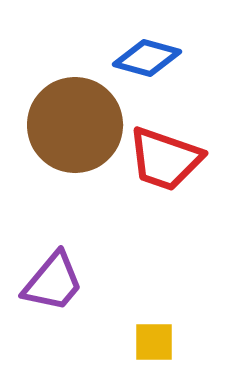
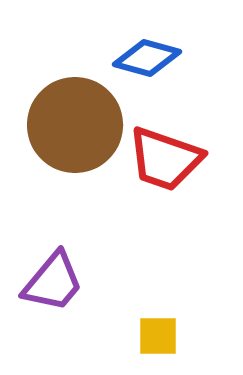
yellow square: moved 4 px right, 6 px up
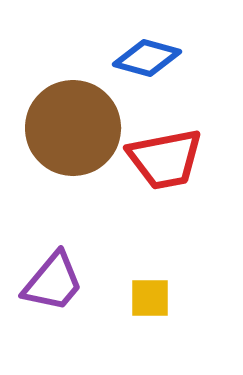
brown circle: moved 2 px left, 3 px down
red trapezoid: rotated 30 degrees counterclockwise
yellow square: moved 8 px left, 38 px up
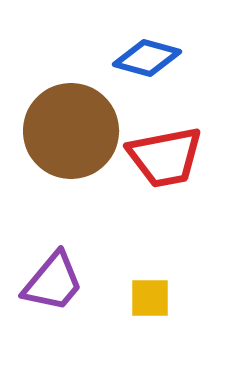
brown circle: moved 2 px left, 3 px down
red trapezoid: moved 2 px up
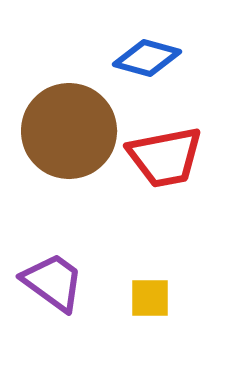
brown circle: moved 2 px left
purple trapezoid: rotated 94 degrees counterclockwise
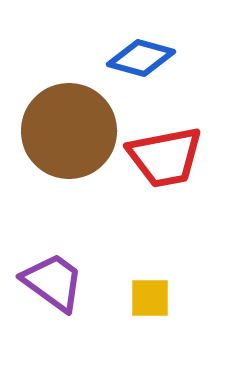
blue diamond: moved 6 px left
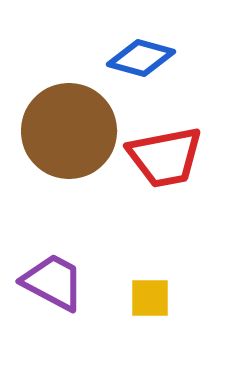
purple trapezoid: rotated 8 degrees counterclockwise
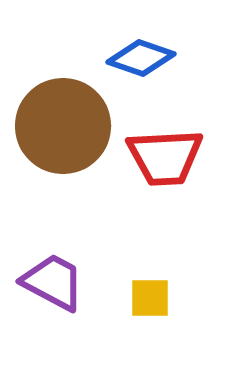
blue diamond: rotated 4 degrees clockwise
brown circle: moved 6 px left, 5 px up
red trapezoid: rotated 8 degrees clockwise
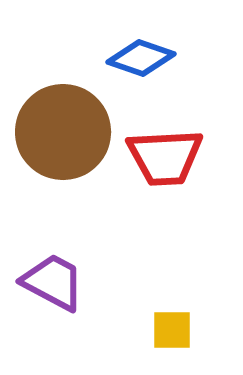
brown circle: moved 6 px down
yellow square: moved 22 px right, 32 px down
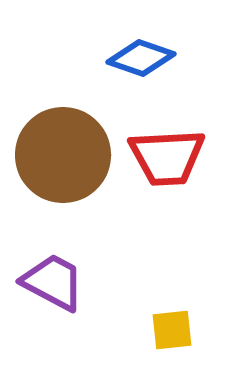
brown circle: moved 23 px down
red trapezoid: moved 2 px right
yellow square: rotated 6 degrees counterclockwise
